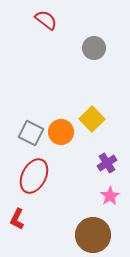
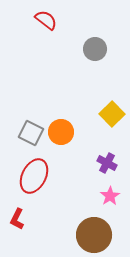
gray circle: moved 1 px right, 1 px down
yellow square: moved 20 px right, 5 px up
purple cross: rotated 30 degrees counterclockwise
brown circle: moved 1 px right
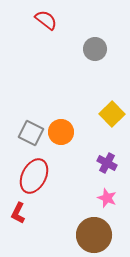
pink star: moved 3 px left, 2 px down; rotated 18 degrees counterclockwise
red L-shape: moved 1 px right, 6 px up
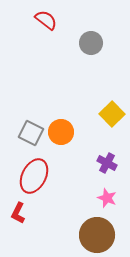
gray circle: moved 4 px left, 6 px up
brown circle: moved 3 px right
